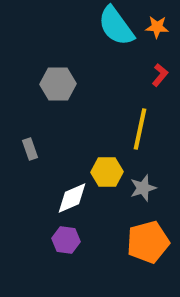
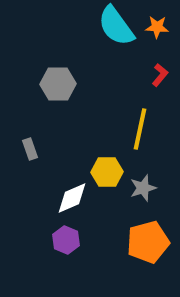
purple hexagon: rotated 16 degrees clockwise
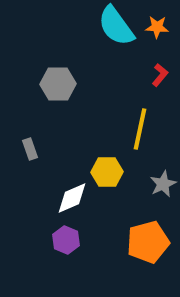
gray star: moved 20 px right, 4 px up; rotated 8 degrees counterclockwise
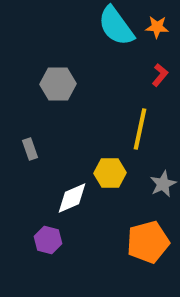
yellow hexagon: moved 3 px right, 1 px down
purple hexagon: moved 18 px left; rotated 8 degrees counterclockwise
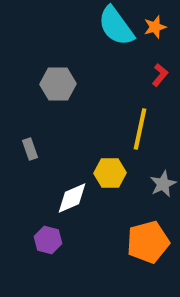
orange star: moved 2 px left; rotated 20 degrees counterclockwise
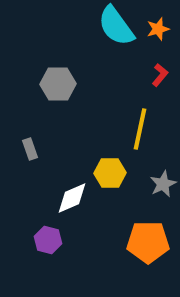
orange star: moved 3 px right, 2 px down
orange pentagon: rotated 15 degrees clockwise
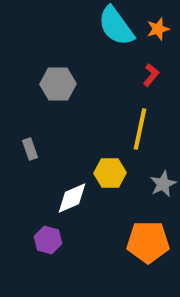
red L-shape: moved 9 px left
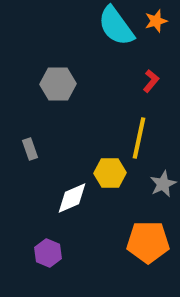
orange star: moved 2 px left, 8 px up
red L-shape: moved 6 px down
yellow line: moved 1 px left, 9 px down
purple hexagon: moved 13 px down; rotated 8 degrees clockwise
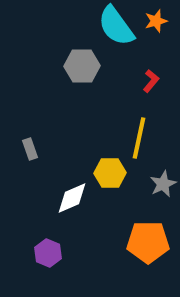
gray hexagon: moved 24 px right, 18 px up
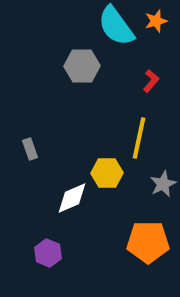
yellow hexagon: moved 3 px left
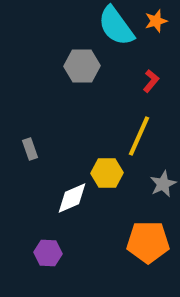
yellow line: moved 2 px up; rotated 12 degrees clockwise
purple hexagon: rotated 20 degrees counterclockwise
